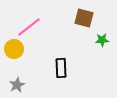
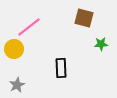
green star: moved 1 px left, 4 px down
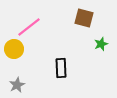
green star: rotated 16 degrees counterclockwise
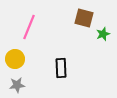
pink line: rotated 30 degrees counterclockwise
green star: moved 2 px right, 10 px up
yellow circle: moved 1 px right, 10 px down
gray star: rotated 21 degrees clockwise
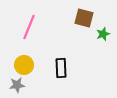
yellow circle: moved 9 px right, 6 px down
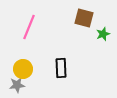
yellow circle: moved 1 px left, 4 px down
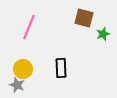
gray star: rotated 28 degrees clockwise
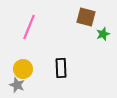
brown square: moved 2 px right, 1 px up
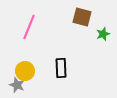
brown square: moved 4 px left
yellow circle: moved 2 px right, 2 px down
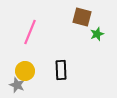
pink line: moved 1 px right, 5 px down
green star: moved 6 px left
black rectangle: moved 2 px down
